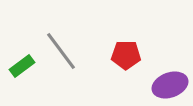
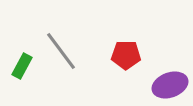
green rectangle: rotated 25 degrees counterclockwise
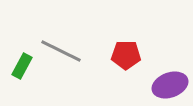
gray line: rotated 27 degrees counterclockwise
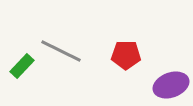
green rectangle: rotated 15 degrees clockwise
purple ellipse: moved 1 px right
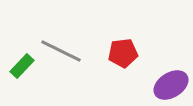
red pentagon: moved 3 px left, 2 px up; rotated 8 degrees counterclockwise
purple ellipse: rotated 12 degrees counterclockwise
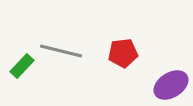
gray line: rotated 12 degrees counterclockwise
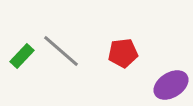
gray line: rotated 27 degrees clockwise
green rectangle: moved 10 px up
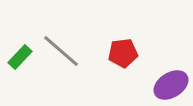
green rectangle: moved 2 px left, 1 px down
